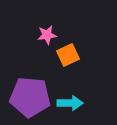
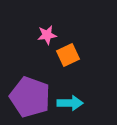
purple pentagon: rotated 15 degrees clockwise
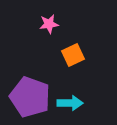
pink star: moved 2 px right, 11 px up
orange square: moved 5 px right
